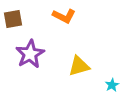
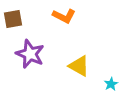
purple star: rotated 20 degrees counterclockwise
yellow triangle: rotated 45 degrees clockwise
cyan star: moved 1 px left, 1 px up
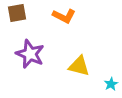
brown square: moved 4 px right, 6 px up
yellow triangle: rotated 15 degrees counterclockwise
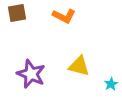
purple star: moved 1 px right, 20 px down
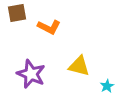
orange L-shape: moved 15 px left, 11 px down
cyan star: moved 4 px left, 2 px down
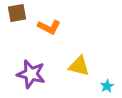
purple star: rotated 8 degrees counterclockwise
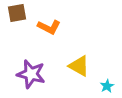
yellow triangle: rotated 15 degrees clockwise
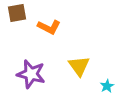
yellow triangle: rotated 25 degrees clockwise
